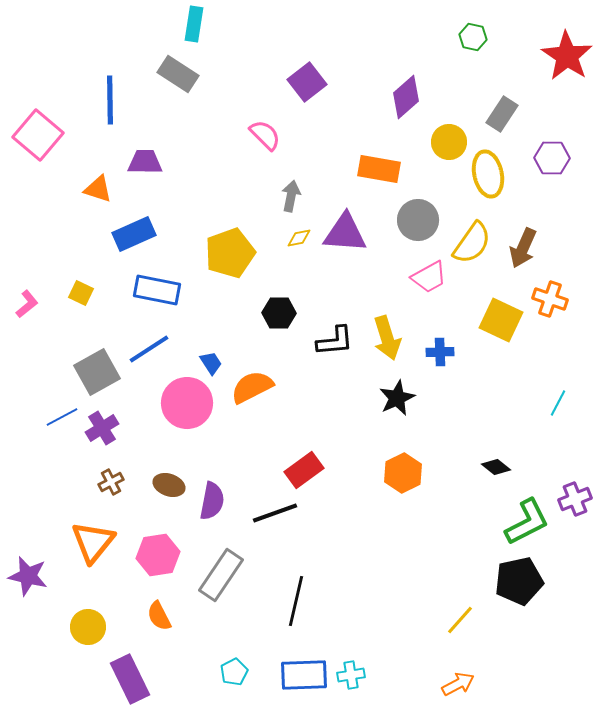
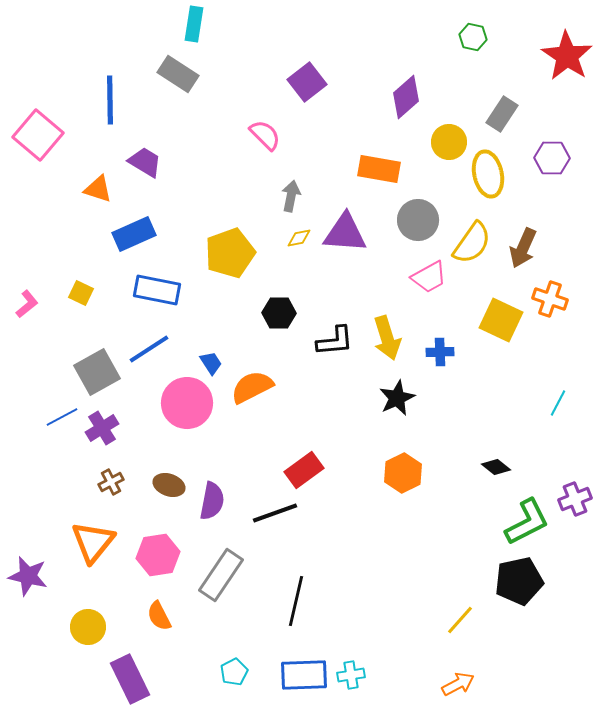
purple trapezoid at (145, 162): rotated 30 degrees clockwise
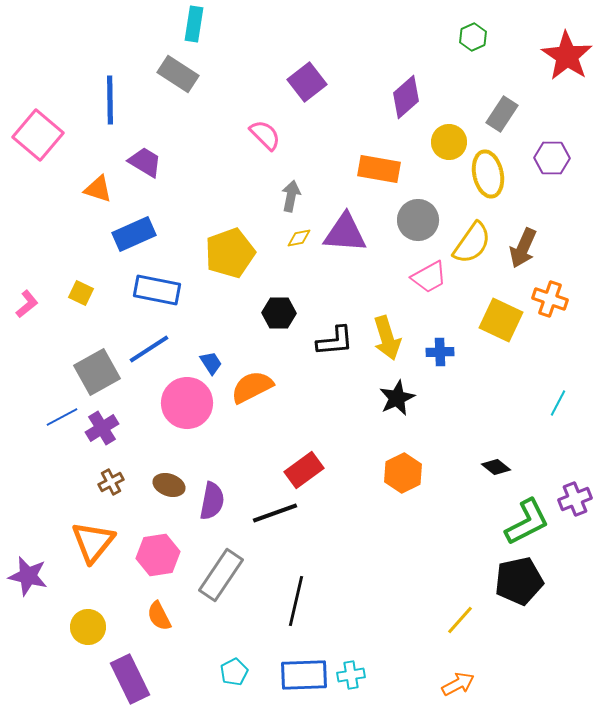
green hexagon at (473, 37): rotated 24 degrees clockwise
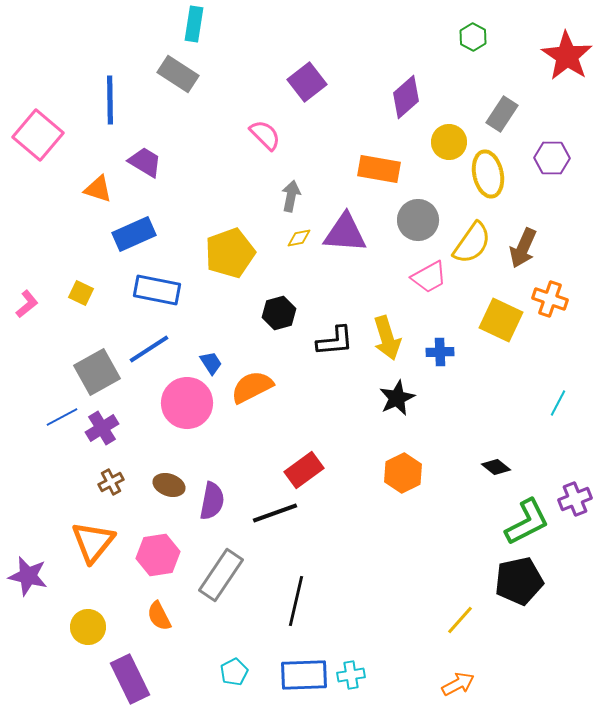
green hexagon at (473, 37): rotated 8 degrees counterclockwise
black hexagon at (279, 313): rotated 16 degrees counterclockwise
